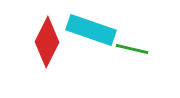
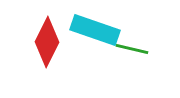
cyan rectangle: moved 4 px right
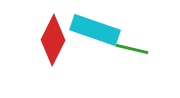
red diamond: moved 6 px right, 2 px up
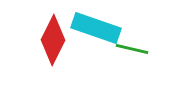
cyan rectangle: moved 1 px right, 2 px up
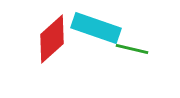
red diamond: moved 1 px left, 1 px up; rotated 21 degrees clockwise
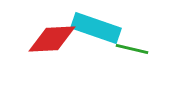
red diamond: rotated 39 degrees clockwise
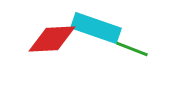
green line: rotated 8 degrees clockwise
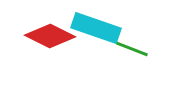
red diamond: moved 2 px left, 3 px up; rotated 30 degrees clockwise
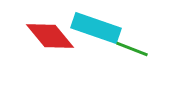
red diamond: rotated 24 degrees clockwise
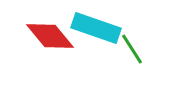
green line: rotated 36 degrees clockwise
